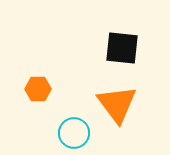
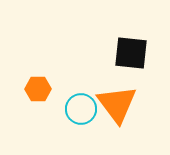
black square: moved 9 px right, 5 px down
cyan circle: moved 7 px right, 24 px up
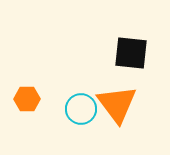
orange hexagon: moved 11 px left, 10 px down
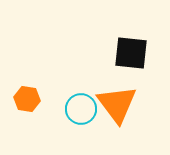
orange hexagon: rotated 10 degrees clockwise
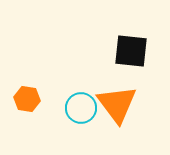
black square: moved 2 px up
cyan circle: moved 1 px up
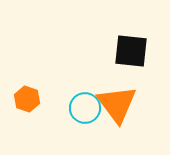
orange hexagon: rotated 10 degrees clockwise
cyan circle: moved 4 px right
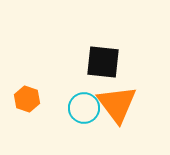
black square: moved 28 px left, 11 px down
cyan circle: moved 1 px left
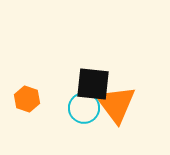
black square: moved 10 px left, 22 px down
orange triangle: moved 1 px left
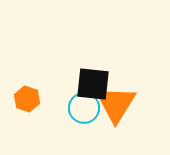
orange triangle: rotated 9 degrees clockwise
